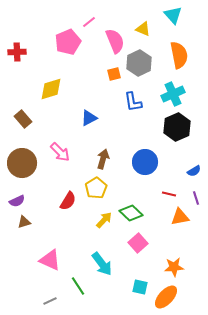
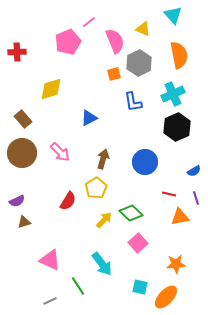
brown circle: moved 10 px up
orange star: moved 2 px right, 3 px up
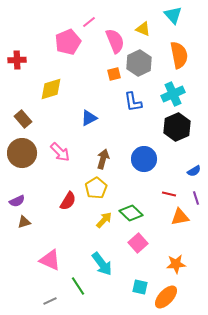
red cross: moved 8 px down
blue circle: moved 1 px left, 3 px up
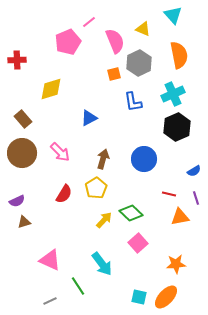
red semicircle: moved 4 px left, 7 px up
cyan square: moved 1 px left, 10 px down
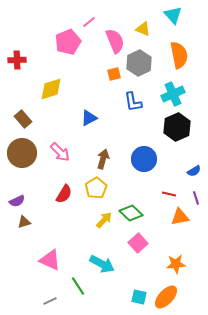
cyan arrow: rotated 25 degrees counterclockwise
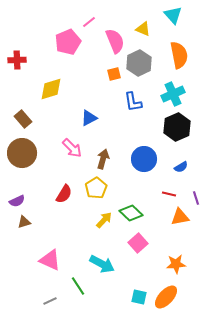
pink arrow: moved 12 px right, 4 px up
blue semicircle: moved 13 px left, 4 px up
